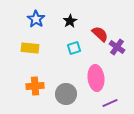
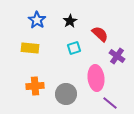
blue star: moved 1 px right, 1 px down
purple cross: moved 9 px down
purple line: rotated 63 degrees clockwise
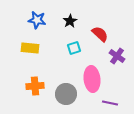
blue star: rotated 24 degrees counterclockwise
pink ellipse: moved 4 px left, 1 px down
purple line: rotated 28 degrees counterclockwise
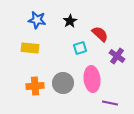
cyan square: moved 6 px right
gray circle: moved 3 px left, 11 px up
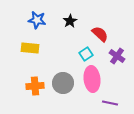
cyan square: moved 6 px right, 6 px down; rotated 16 degrees counterclockwise
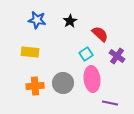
yellow rectangle: moved 4 px down
